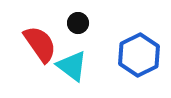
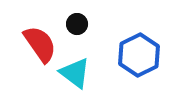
black circle: moved 1 px left, 1 px down
cyan triangle: moved 3 px right, 7 px down
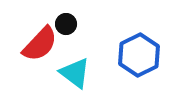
black circle: moved 11 px left
red semicircle: rotated 78 degrees clockwise
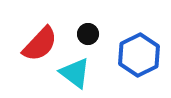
black circle: moved 22 px right, 10 px down
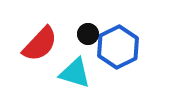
blue hexagon: moved 21 px left, 8 px up
cyan triangle: rotated 20 degrees counterclockwise
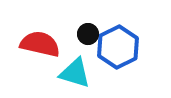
red semicircle: rotated 120 degrees counterclockwise
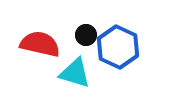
black circle: moved 2 px left, 1 px down
blue hexagon: rotated 9 degrees counterclockwise
